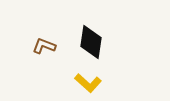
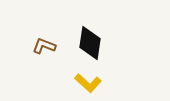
black diamond: moved 1 px left, 1 px down
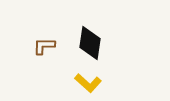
brown L-shape: rotated 20 degrees counterclockwise
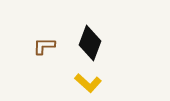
black diamond: rotated 12 degrees clockwise
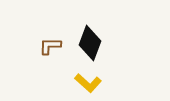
brown L-shape: moved 6 px right
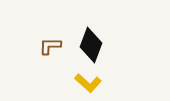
black diamond: moved 1 px right, 2 px down
